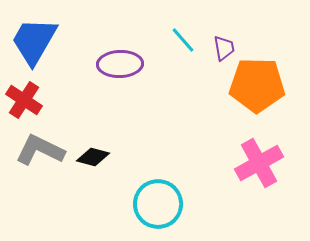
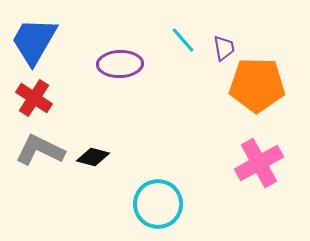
red cross: moved 10 px right, 2 px up
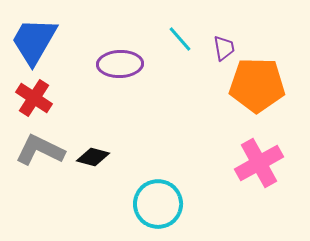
cyan line: moved 3 px left, 1 px up
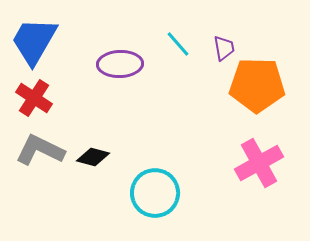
cyan line: moved 2 px left, 5 px down
cyan circle: moved 3 px left, 11 px up
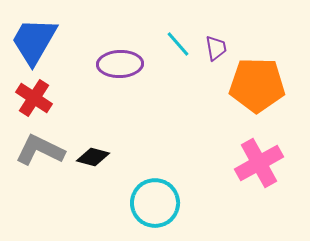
purple trapezoid: moved 8 px left
cyan circle: moved 10 px down
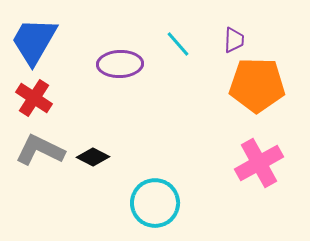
purple trapezoid: moved 18 px right, 8 px up; rotated 12 degrees clockwise
black diamond: rotated 12 degrees clockwise
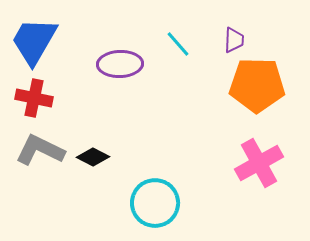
red cross: rotated 21 degrees counterclockwise
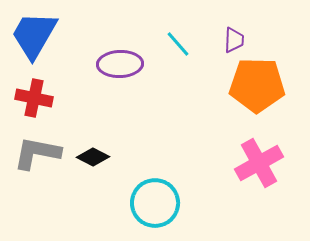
blue trapezoid: moved 6 px up
gray L-shape: moved 3 px left, 3 px down; rotated 15 degrees counterclockwise
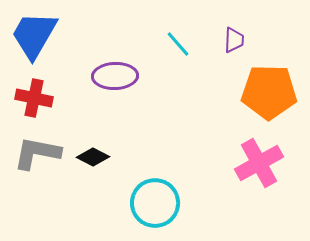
purple ellipse: moved 5 px left, 12 px down
orange pentagon: moved 12 px right, 7 px down
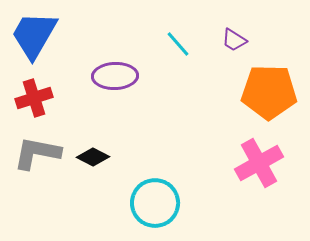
purple trapezoid: rotated 120 degrees clockwise
red cross: rotated 30 degrees counterclockwise
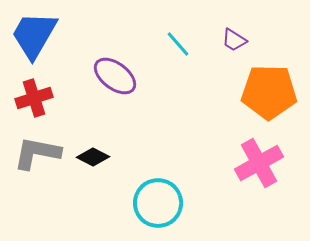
purple ellipse: rotated 39 degrees clockwise
cyan circle: moved 3 px right
